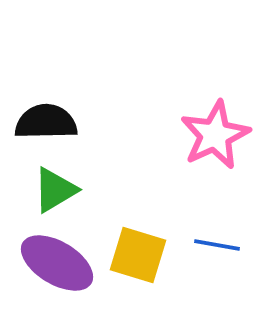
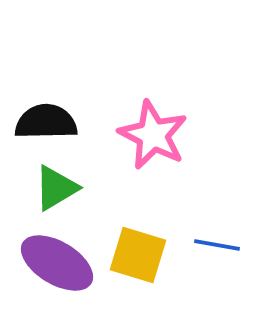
pink star: moved 62 px left; rotated 20 degrees counterclockwise
green triangle: moved 1 px right, 2 px up
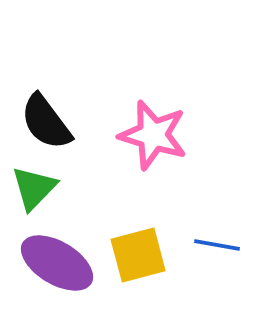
black semicircle: rotated 126 degrees counterclockwise
pink star: rotated 10 degrees counterclockwise
green triangle: moved 22 px left; rotated 15 degrees counterclockwise
yellow square: rotated 32 degrees counterclockwise
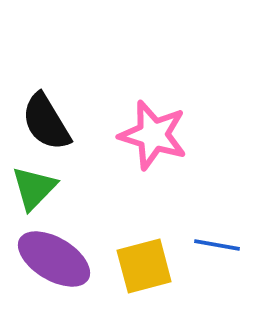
black semicircle: rotated 6 degrees clockwise
yellow square: moved 6 px right, 11 px down
purple ellipse: moved 3 px left, 4 px up
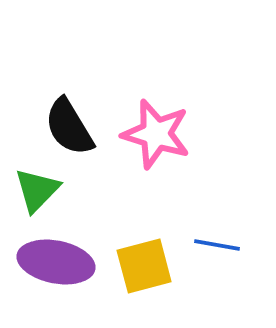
black semicircle: moved 23 px right, 5 px down
pink star: moved 3 px right, 1 px up
green triangle: moved 3 px right, 2 px down
purple ellipse: moved 2 px right, 3 px down; rotated 20 degrees counterclockwise
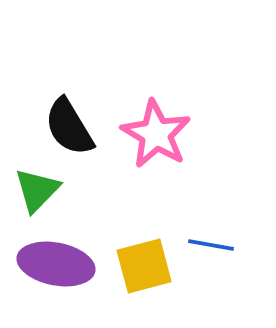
pink star: rotated 14 degrees clockwise
blue line: moved 6 px left
purple ellipse: moved 2 px down
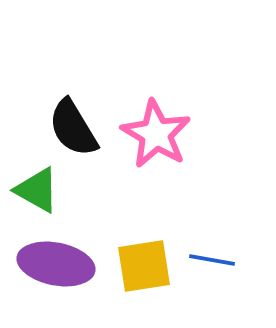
black semicircle: moved 4 px right, 1 px down
green triangle: rotated 45 degrees counterclockwise
blue line: moved 1 px right, 15 px down
yellow square: rotated 6 degrees clockwise
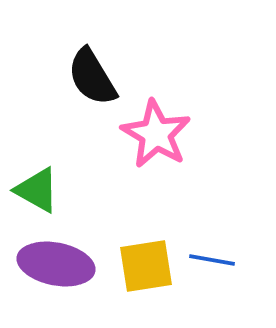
black semicircle: moved 19 px right, 51 px up
yellow square: moved 2 px right
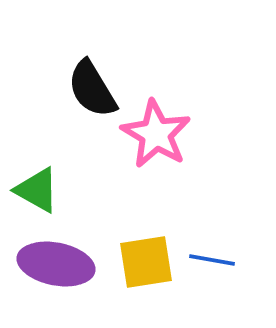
black semicircle: moved 12 px down
yellow square: moved 4 px up
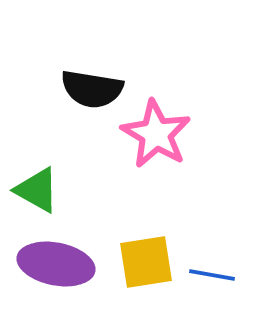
black semicircle: rotated 50 degrees counterclockwise
blue line: moved 15 px down
